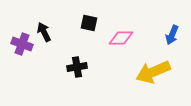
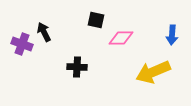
black square: moved 7 px right, 3 px up
blue arrow: rotated 18 degrees counterclockwise
black cross: rotated 12 degrees clockwise
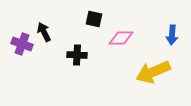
black square: moved 2 px left, 1 px up
black cross: moved 12 px up
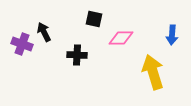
yellow arrow: rotated 96 degrees clockwise
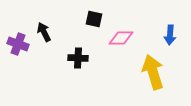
blue arrow: moved 2 px left
purple cross: moved 4 px left
black cross: moved 1 px right, 3 px down
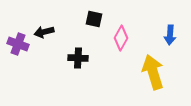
black arrow: rotated 78 degrees counterclockwise
pink diamond: rotated 60 degrees counterclockwise
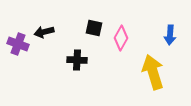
black square: moved 9 px down
black cross: moved 1 px left, 2 px down
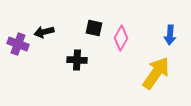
yellow arrow: moved 3 px right, 1 px down; rotated 52 degrees clockwise
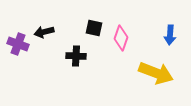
pink diamond: rotated 10 degrees counterclockwise
black cross: moved 1 px left, 4 px up
yellow arrow: rotated 76 degrees clockwise
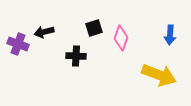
black square: rotated 30 degrees counterclockwise
yellow arrow: moved 3 px right, 2 px down
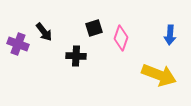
black arrow: rotated 114 degrees counterclockwise
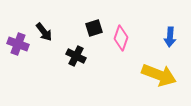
blue arrow: moved 2 px down
black cross: rotated 24 degrees clockwise
